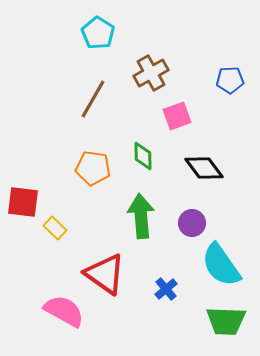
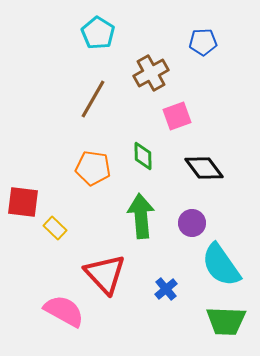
blue pentagon: moved 27 px left, 38 px up
red triangle: rotated 12 degrees clockwise
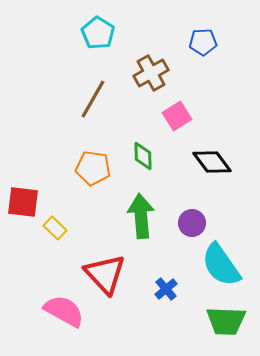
pink square: rotated 12 degrees counterclockwise
black diamond: moved 8 px right, 6 px up
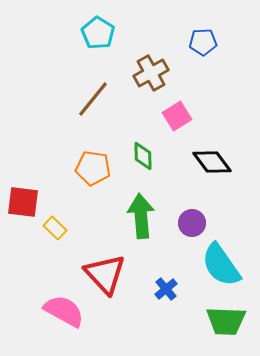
brown line: rotated 9 degrees clockwise
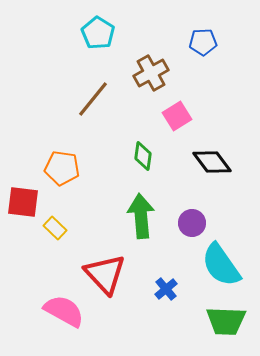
green diamond: rotated 8 degrees clockwise
orange pentagon: moved 31 px left
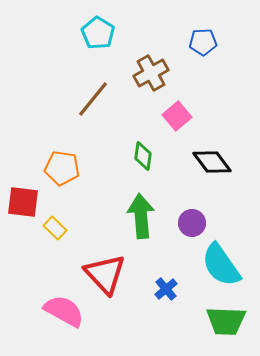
pink square: rotated 8 degrees counterclockwise
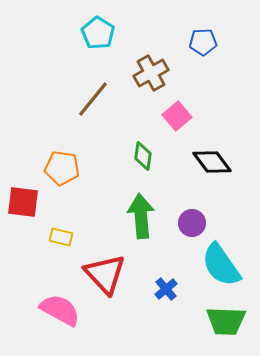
yellow rectangle: moved 6 px right, 9 px down; rotated 30 degrees counterclockwise
pink semicircle: moved 4 px left, 1 px up
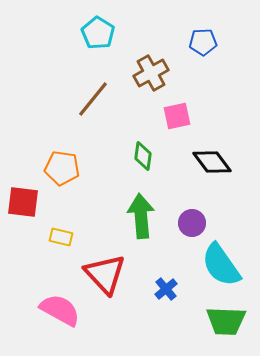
pink square: rotated 28 degrees clockwise
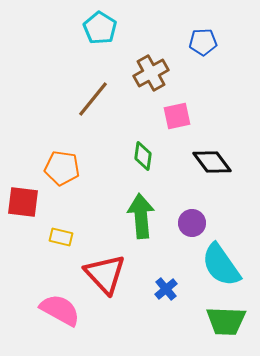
cyan pentagon: moved 2 px right, 5 px up
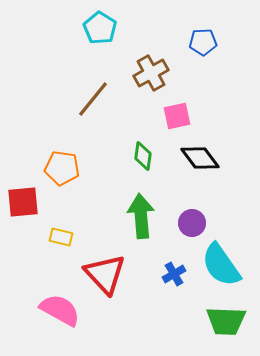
black diamond: moved 12 px left, 4 px up
red square: rotated 12 degrees counterclockwise
blue cross: moved 8 px right, 15 px up; rotated 10 degrees clockwise
